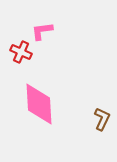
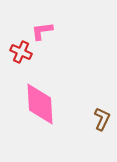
pink diamond: moved 1 px right
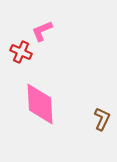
pink L-shape: rotated 15 degrees counterclockwise
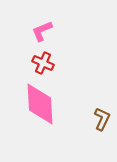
red cross: moved 22 px right, 11 px down
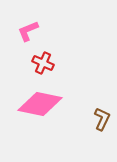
pink L-shape: moved 14 px left
pink diamond: rotated 75 degrees counterclockwise
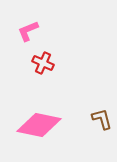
pink diamond: moved 1 px left, 21 px down
brown L-shape: rotated 40 degrees counterclockwise
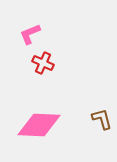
pink L-shape: moved 2 px right, 3 px down
pink diamond: rotated 9 degrees counterclockwise
